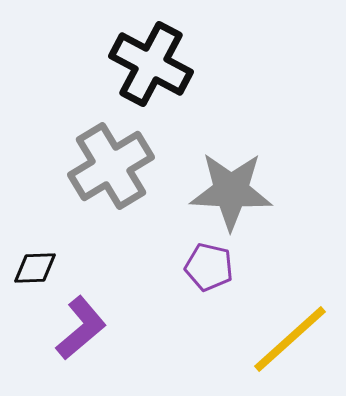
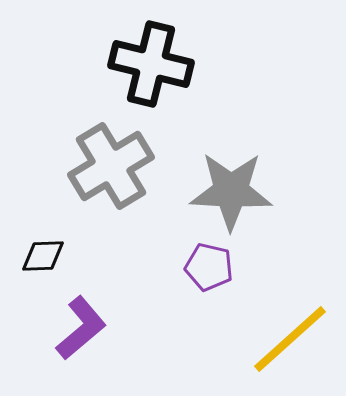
black cross: rotated 14 degrees counterclockwise
black diamond: moved 8 px right, 12 px up
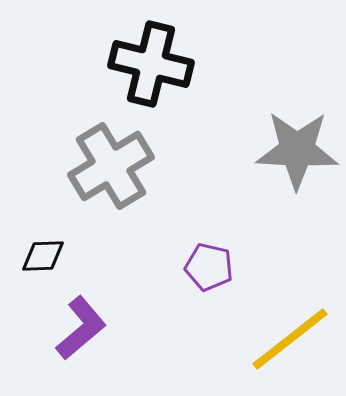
gray star: moved 66 px right, 41 px up
yellow line: rotated 4 degrees clockwise
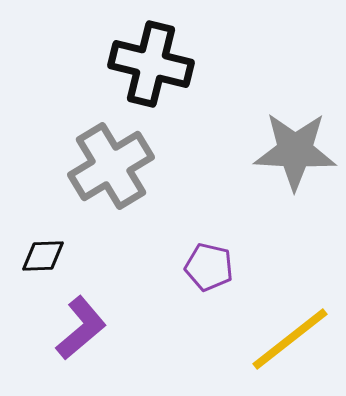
gray star: moved 2 px left, 1 px down
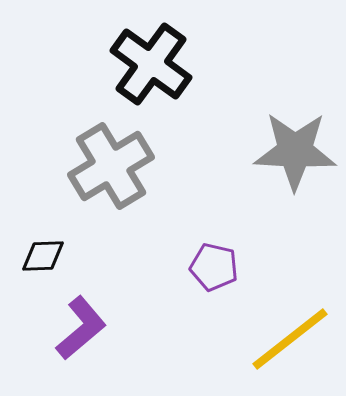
black cross: rotated 22 degrees clockwise
purple pentagon: moved 5 px right
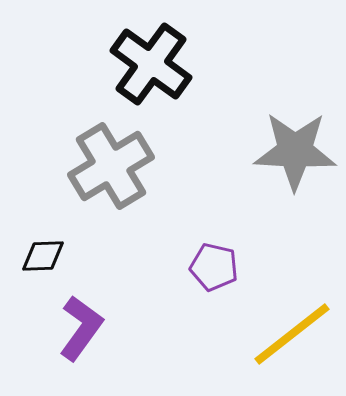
purple L-shape: rotated 14 degrees counterclockwise
yellow line: moved 2 px right, 5 px up
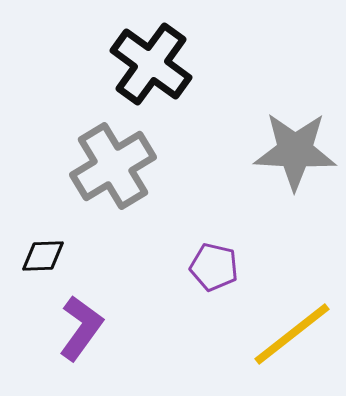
gray cross: moved 2 px right
